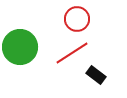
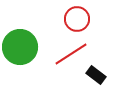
red line: moved 1 px left, 1 px down
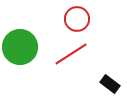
black rectangle: moved 14 px right, 9 px down
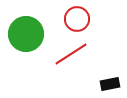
green circle: moved 6 px right, 13 px up
black rectangle: rotated 48 degrees counterclockwise
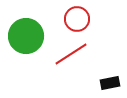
green circle: moved 2 px down
black rectangle: moved 1 px up
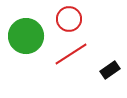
red circle: moved 8 px left
black rectangle: moved 13 px up; rotated 24 degrees counterclockwise
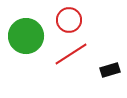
red circle: moved 1 px down
black rectangle: rotated 18 degrees clockwise
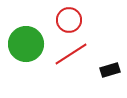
green circle: moved 8 px down
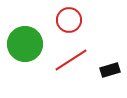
green circle: moved 1 px left
red line: moved 6 px down
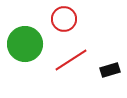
red circle: moved 5 px left, 1 px up
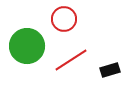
green circle: moved 2 px right, 2 px down
